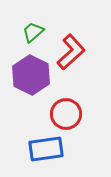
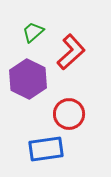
purple hexagon: moved 3 px left, 4 px down
red circle: moved 3 px right
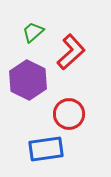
purple hexagon: moved 1 px down
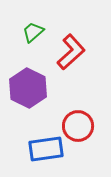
purple hexagon: moved 8 px down
red circle: moved 9 px right, 12 px down
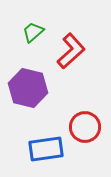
red L-shape: moved 1 px up
purple hexagon: rotated 12 degrees counterclockwise
red circle: moved 7 px right, 1 px down
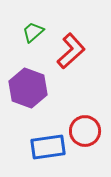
purple hexagon: rotated 6 degrees clockwise
red circle: moved 4 px down
blue rectangle: moved 2 px right, 2 px up
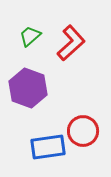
green trapezoid: moved 3 px left, 4 px down
red L-shape: moved 8 px up
red circle: moved 2 px left
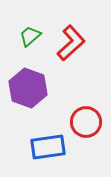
red circle: moved 3 px right, 9 px up
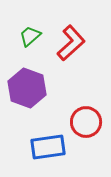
purple hexagon: moved 1 px left
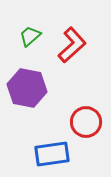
red L-shape: moved 1 px right, 2 px down
purple hexagon: rotated 9 degrees counterclockwise
blue rectangle: moved 4 px right, 7 px down
